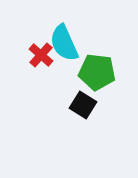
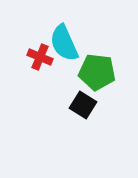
red cross: moved 1 px left, 2 px down; rotated 20 degrees counterclockwise
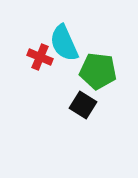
green pentagon: moved 1 px right, 1 px up
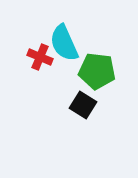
green pentagon: moved 1 px left
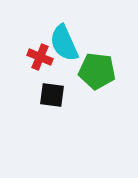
black square: moved 31 px left, 10 px up; rotated 24 degrees counterclockwise
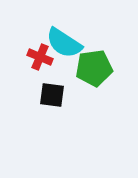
cyan semicircle: rotated 33 degrees counterclockwise
green pentagon: moved 3 px left, 3 px up; rotated 15 degrees counterclockwise
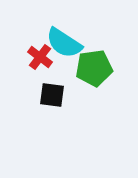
red cross: rotated 15 degrees clockwise
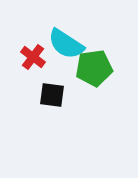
cyan semicircle: moved 2 px right, 1 px down
red cross: moved 7 px left
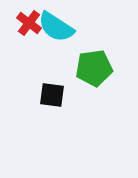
cyan semicircle: moved 10 px left, 17 px up
red cross: moved 4 px left, 34 px up
